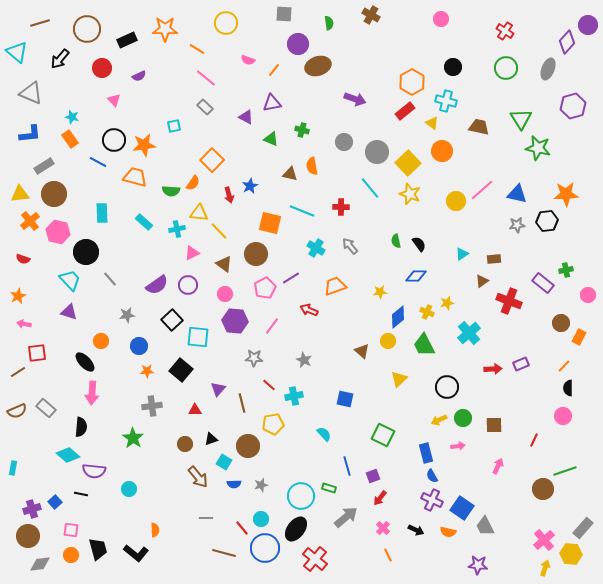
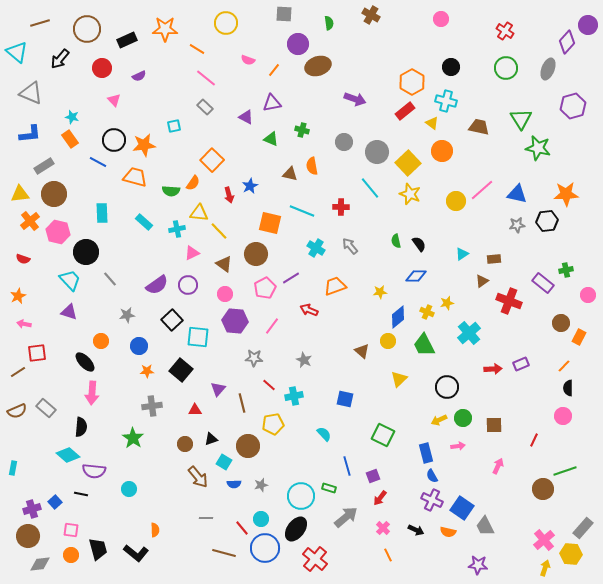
black circle at (453, 67): moved 2 px left
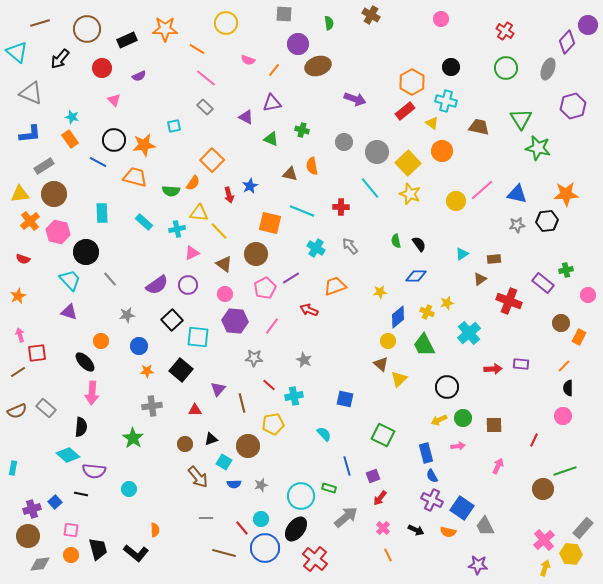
brown triangle at (482, 281): moved 2 px left, 2 px up
pink arrow at (24, 324): moved 4 px left, 11 px down; rotated 64 degrees clockwise
brown triangle at (362, 351): moved 19 px right, 13 px down
purple rectangle at (521, 364): rotated 28 degrees clockwise
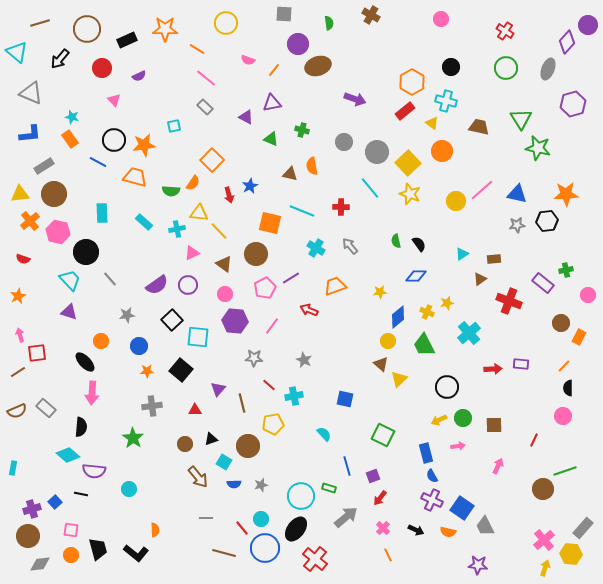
purple hexagon at (573, 106): moved 2 px up
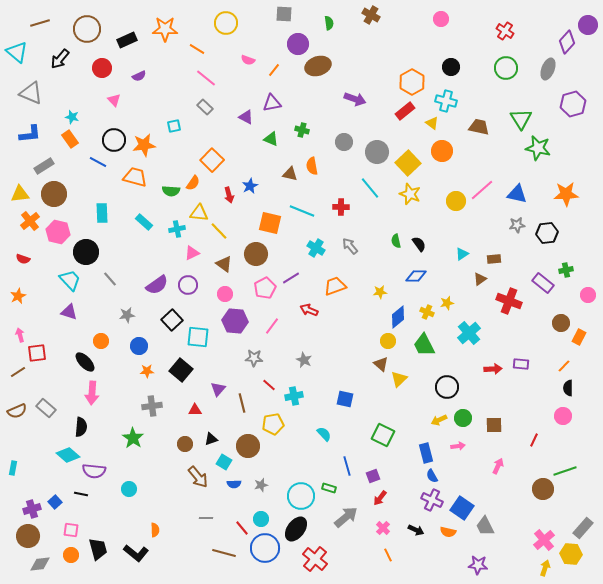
black hexagon at (547, 221): moved 12 px down
